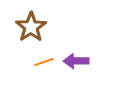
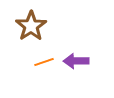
brown star: moved 1 px up
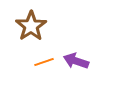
purple arrow: rotated 20 degrees clockwise
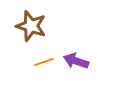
brown star: rotated 20 degrees counterclockwise
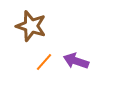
orange line: rotated 30 degrees counterclockwise
